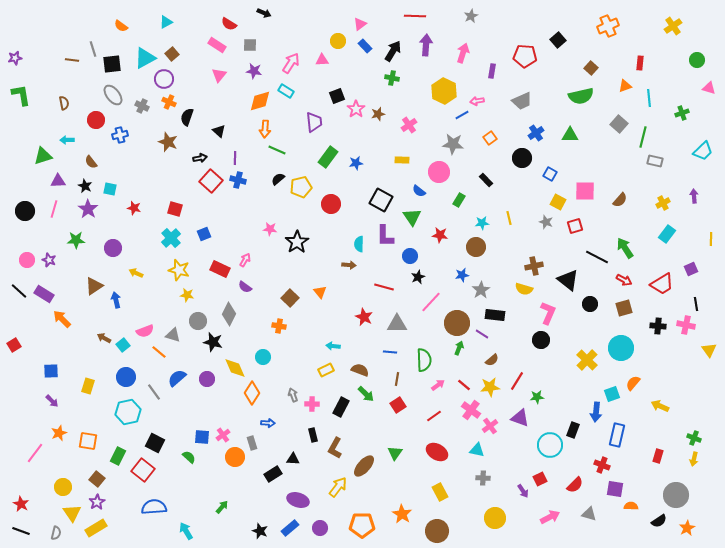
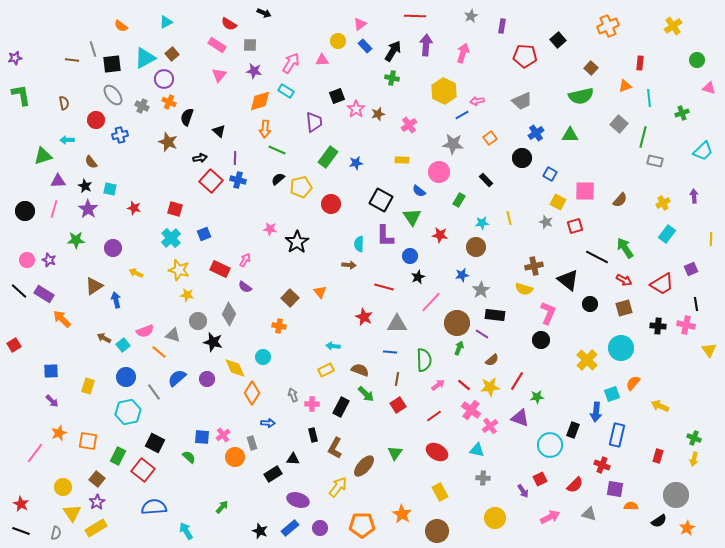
purple rectangle at (492, 71): moved 10 px right, 45 px up
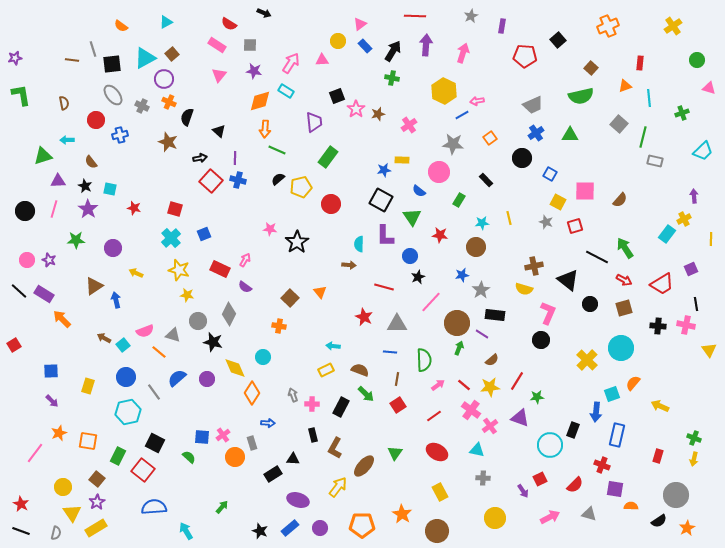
gray trapezoid at (522, 101): moved 11 px right, 4 px down
blue star at (356, 163): moved 28 px right, 7 px down
yellow cross at (663, 203): moved 21 px right, 16 px down
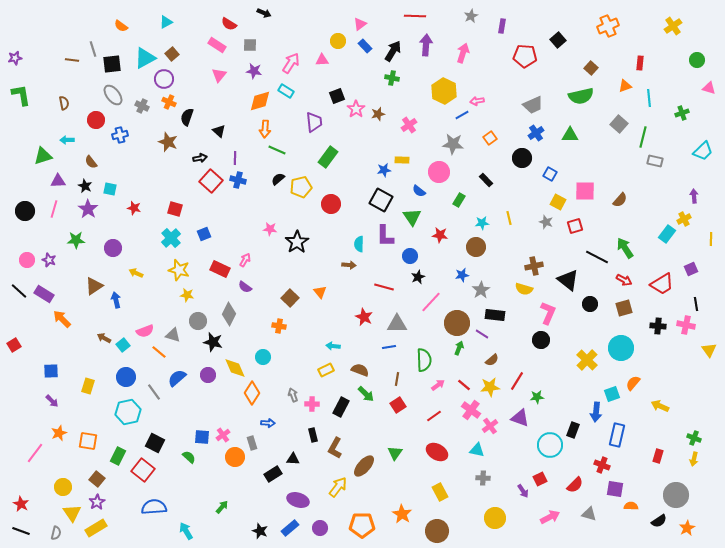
blue line at (390, 352): moved 1 px left, 5 px up; rotated 16 degrees counterclockwise
purple circle at (207, 379): moved 1 px right, 4 px up
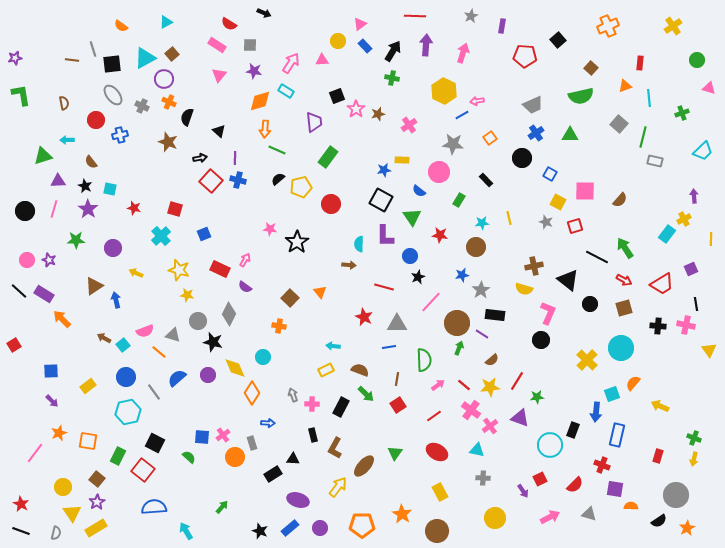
cyan cross at (171, 238): moved 10 px left, 2 px up
yellow rectangle at (88, 386): rotated 35 degrees clockwise
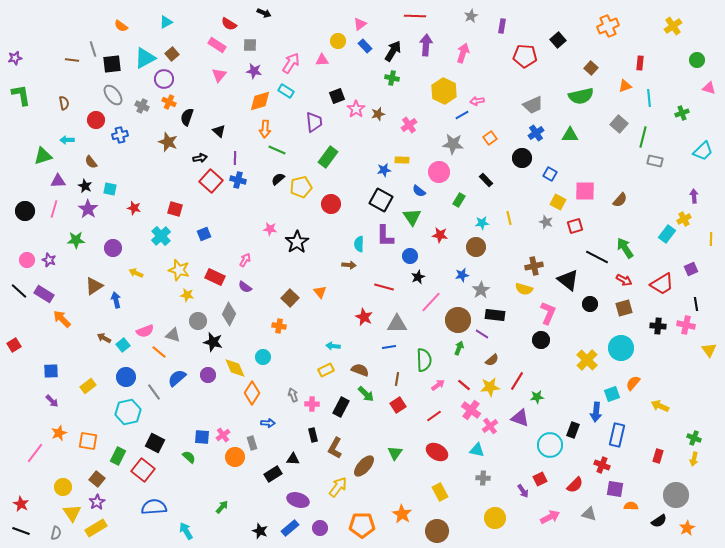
red rectangle at (220, 269): moved 5 px left, 8 px down
brown circle at (457, 323): moved 1 px right, 3 px up
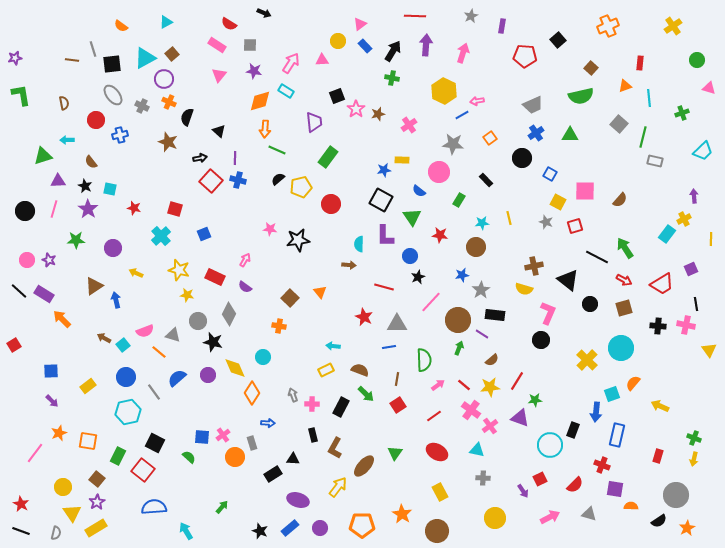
black star at (297, 242): moved 1 px right, 2 px up; rotated 25 degrees clockwise
green star at (537, 397): moved 2 px left, 3 px down
